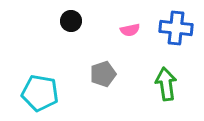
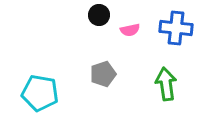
black circle: moved 28 px right, 6 px up
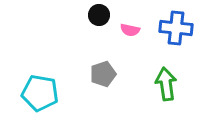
pink semicircle: rotated 24 degrees clockwise
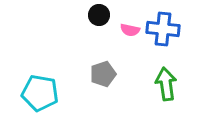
blue cross: moved 13 px left, 1 px down
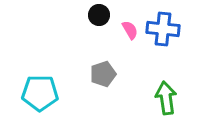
pink semicircle: rotated 132 degrees counterclockwise
green arrow: moved 14 px down
cyan pentagon: rotated 9 degrees counterclockwise
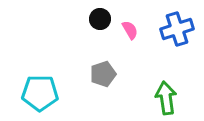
black circle: moved 1 px right, 4 px down
blue cross: moved 14 px right; rotated 24 degrees counterclockwise
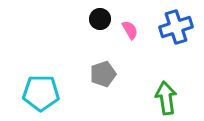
blue cross: moved 1 px left, 2 px up
cyan pentagon: moved 1 px right
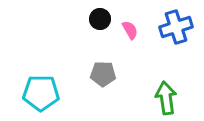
gray pentagon: rotated 20 degrees clockwise
